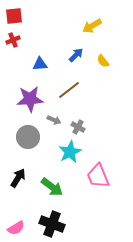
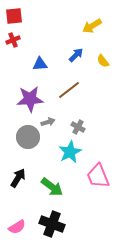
gray arrow: moved 6 px left, 2 px down; rotated 40 degrees counterclockwise
pink semicircle: moved 1 px right, 1 px up
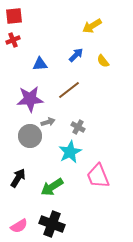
gray circle: moved 2 px right, 1 px up
green arrow: rotated 110 degrees clockwise
pink semicircle: moved 2 px right, 1 px up
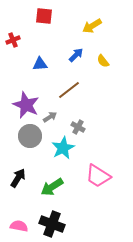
red square: moved 30 px right; rotated 12 degrees clockwise
purple star: moved 4 px left, 6 px down; rotated 28 degrees clockwise
gray arrow: moved 2 px right, 5 px up; rotated 16 degrees counterclockwise
cyan star: moved 7 px left, 4 px up
pink trapezoid: rotated 36 degrees counterclockwise
pink semicircle: rotated 138 degrees counterclockwise
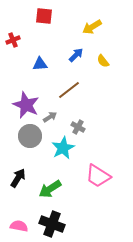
yellow arrow: moved 1 px down
green arrow: moved 2 px left, 2 px down
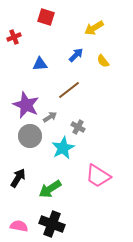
red square: moved 2 px right, 1 px down; rotated 12 degrees clockwise
yellow arrow: moved 2 px right, 1 px down
red cross: moved 1 px right, 3 px up
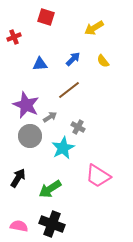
blue arrow: moved 3 px left, 4 px down
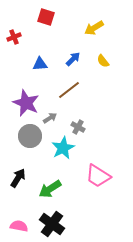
purple star: moved 2 px up
gray arrow: moved 1 px down
black cross: rotated 15 degrees clockwise
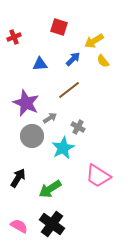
red square: moved 13 px right, 10 px down
yellow arrow: moved 13 px down
gray circle: moved 2 px right
pink semicircle: rotated 18 degrees clockwise
